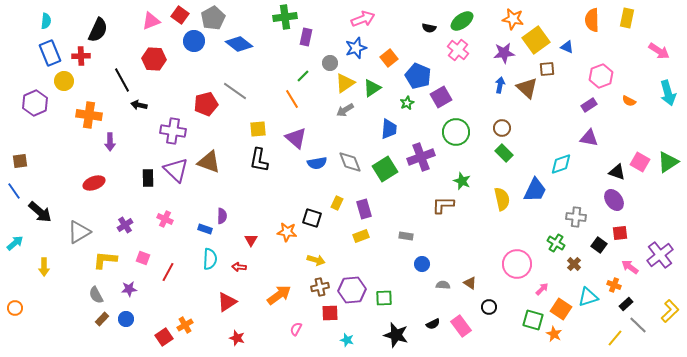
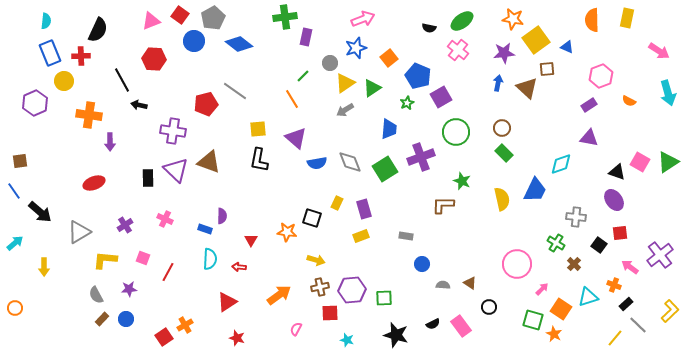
blue arrow at (500, 85): moved 2 px left, 2 px up
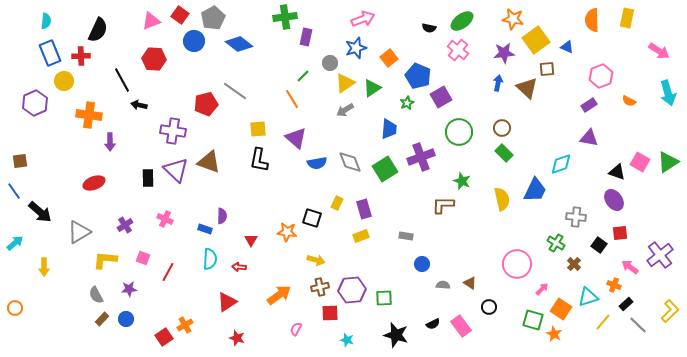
green circle at (456, 132): moved 3 px right
yellow line at (615, 338): moved 12 px left, 16 px up
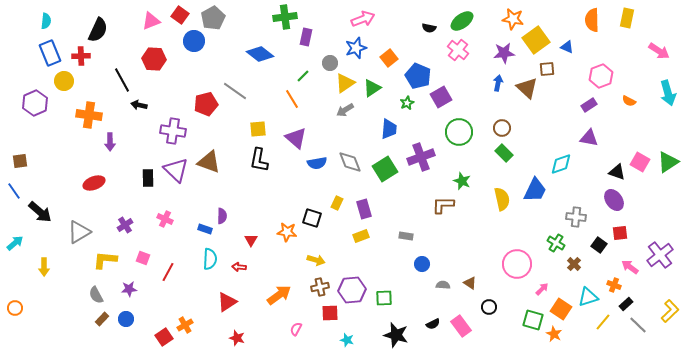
blue diamond at (239, 44): moved 21 px right, 10 px down
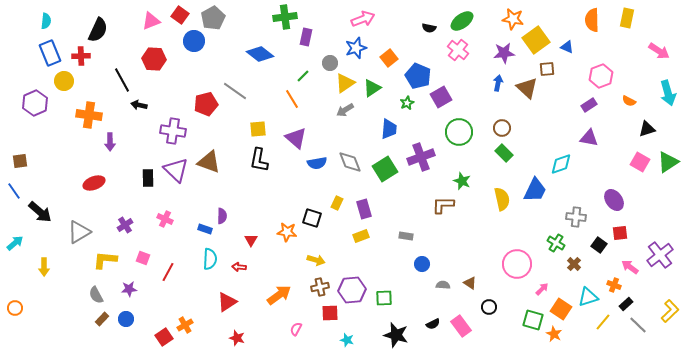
black triangle at (617, 172): moved 30 px right, 43 px up; rotated 36 degrees counterclockwise
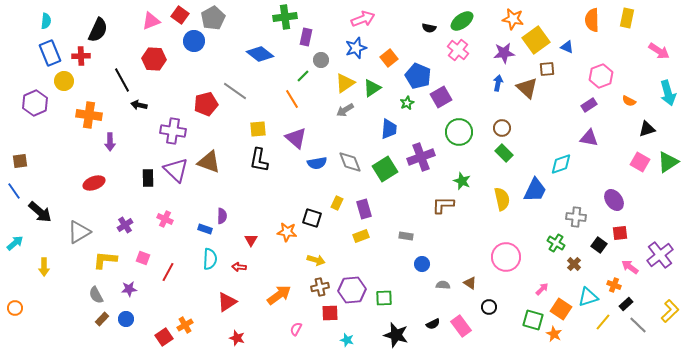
gray circle at (330, 63): moved 9 px left, 3 px up
pink circle at (517, 264): moved 11 px left, 7 px up
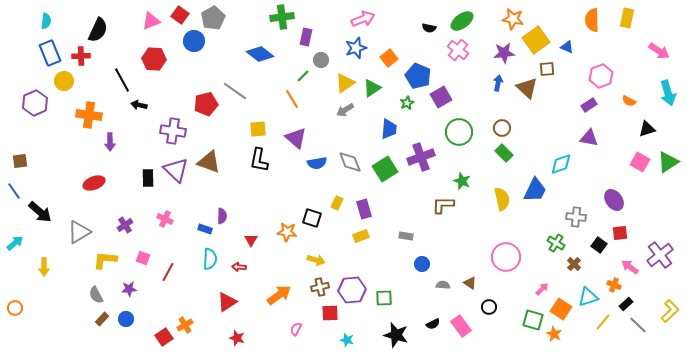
green cross at (285, 17): moved 3 px left
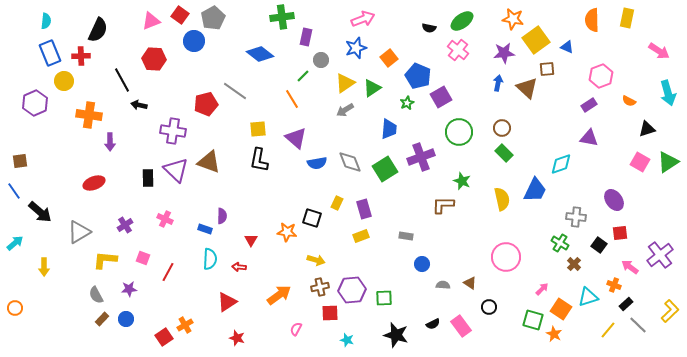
green cross at (556, 243): moved 4 px right
yellow line at (603, 322): moved 5 px right, 8 px down
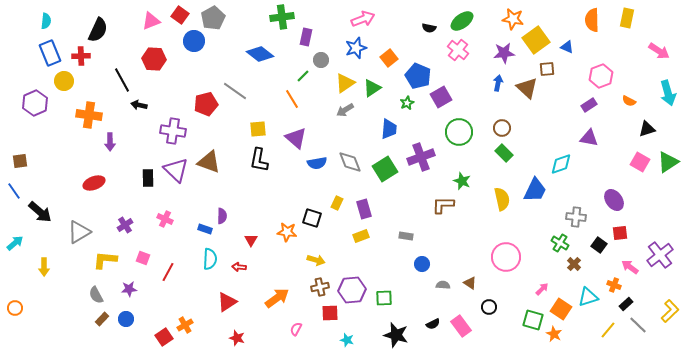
orange arrow at (279, 295): moved 2 px left, 3 px down
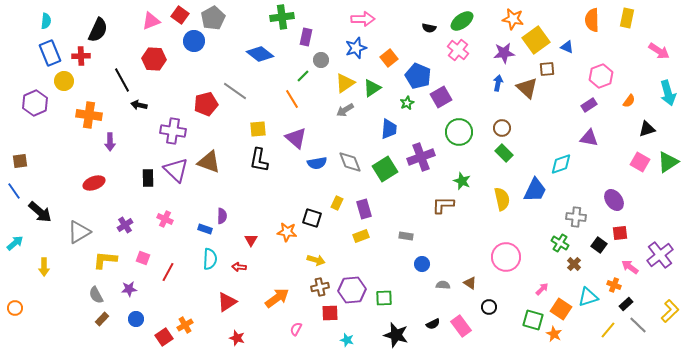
pink arrow at (363, 19): rotated 20 degrees clockwise
orange semicircle at (629, 101): rotated 80 degrees counterclockwise
blue circle at (126, 319): moved 10 px right
